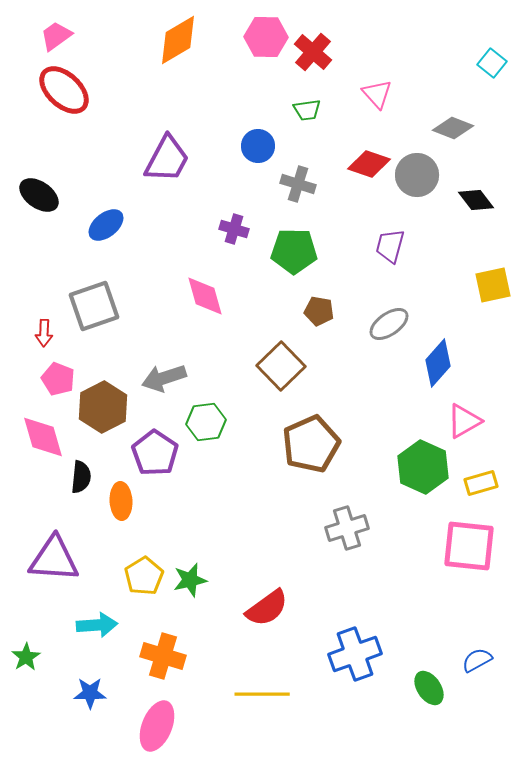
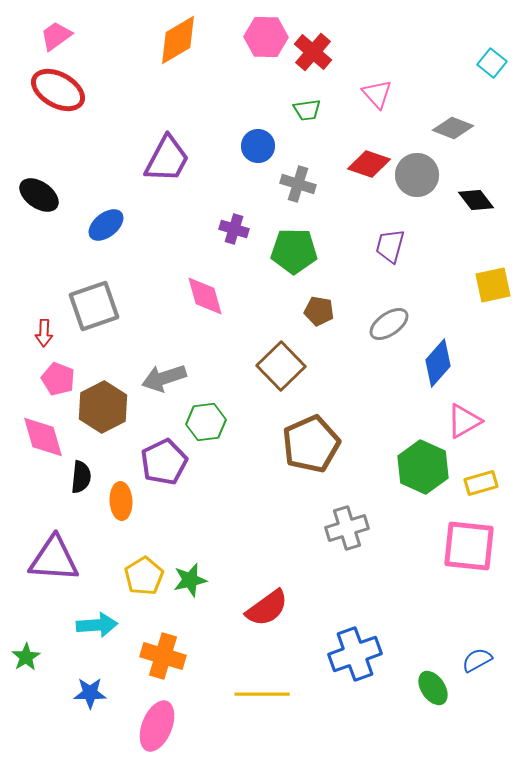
red ellipse at (64, 90): moved 6 px left; rotated 14 degrees counterclockwise
purple pentagon at (155, 453): moved 9 px right, 9 px down; rotated 12 degrees clockwise
green ellipse at (429, 688): moved 4 px right
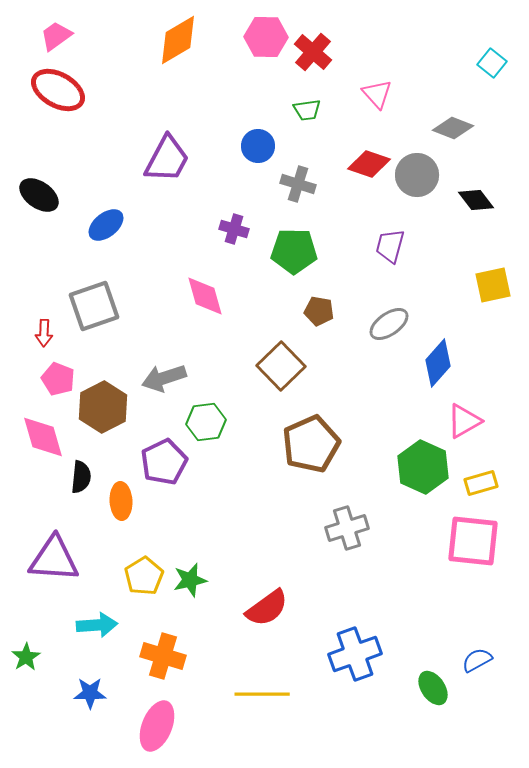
pink square at (469, 546): moved 4 px right, 5 px up
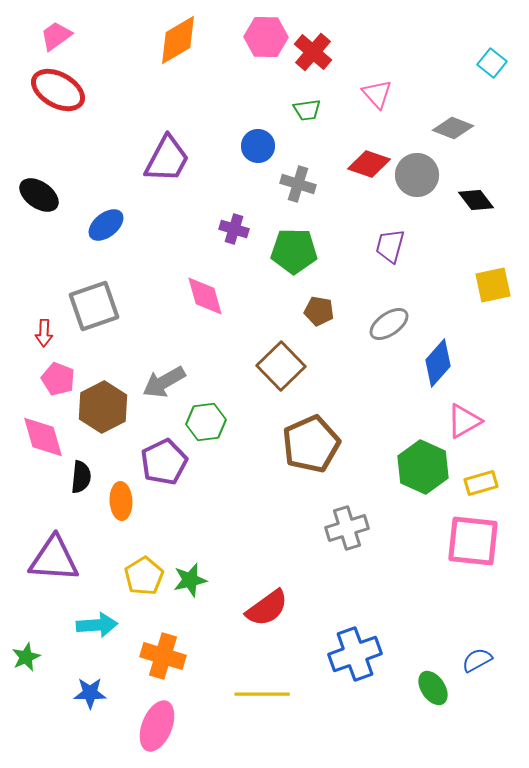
gray arrow at (164, 378): moved 4 px down; rotated 12 degrees counterclockwise
green star at (26, 657): rotated 8 degrees clockwise
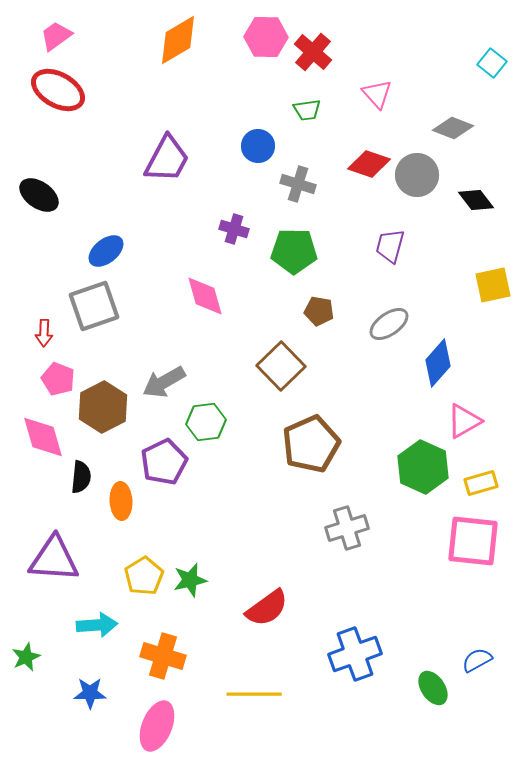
blue ellipse at (106, 225): moved 26 px down
yellow line at (262, 694): moved 8 px left
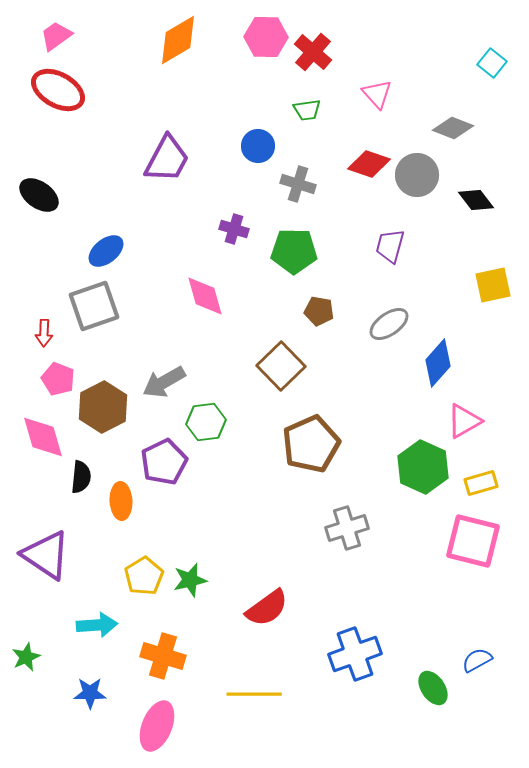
pink square at (473, 541): rotated 8 degrees clockwise
purple triangle at (54, 559): moved 8 px left, 4 px up; rotated 30 degrees clockwise
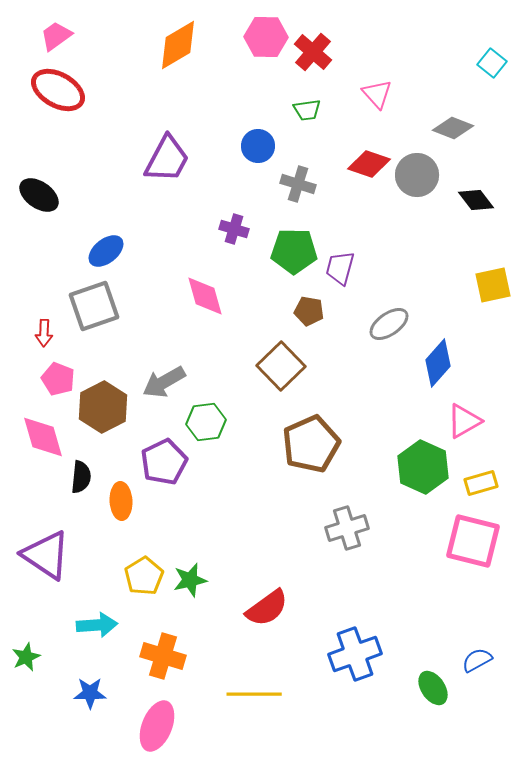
orange diamond at (178, 40): moved 5 px down
purple trapezoid at (390, 246): moved 50 px left, 22 px down
brown pentagon at (319, 311): moved 10 px left
